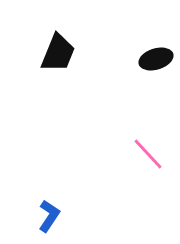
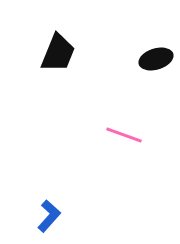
pink line: moved 24 px left, 19 px up; rotated 27 degrees counterclockwise
blue L-shape: rotated 8 degrees clockwise
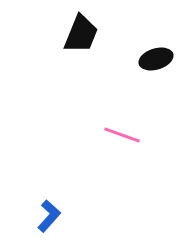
black trapezoid: moved 23 px right, 19 px up
pink line: moved 2 px left
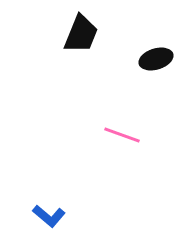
blue L-shape: rotated 88 degrees clockwise
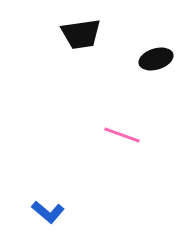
black trapezoid: rotated 60 degrees clockwise
blue L-shape: moved 1 px left, 4 px up
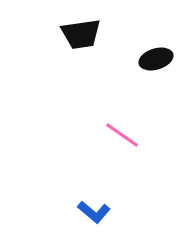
pink line: rotated 15 degrees clockwise
blue L-shape: moved 46 px right
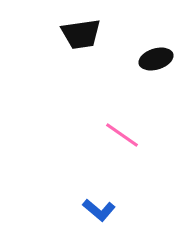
blue L-shape: moved 5 px right, 2 px up
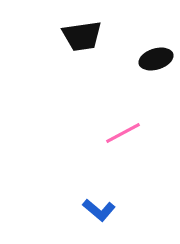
black trapezoid: moved 1 px right, 2 px down
pink line: moved 1 px right, 2 px up; rotated 63 degrees counterclockwise
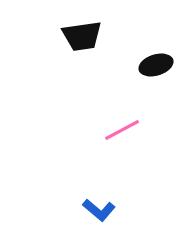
black ellipse: moved 6 px down
pink line: moved 1 px left, 3 px up
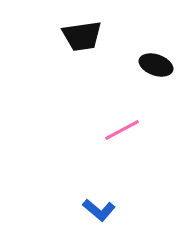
black ellipse: rotated 36 degrees clockwise
